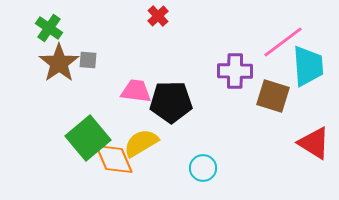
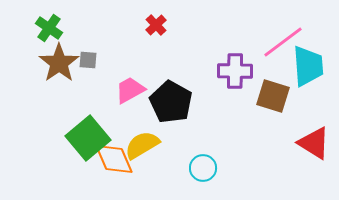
red cross: moved 2 px left, 9 px down
pink trapezoid: moved 6 px left, 1 px up; rotated 36 degrees counterclockwise
black pentagon: rotated 30 degrees clockwise
yellow semicircle: moved 1 px right, 2 px down
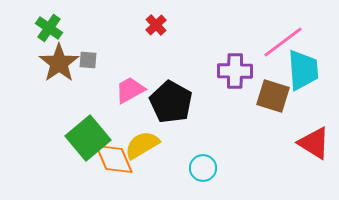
cyan trapezoid: moved 5 px left, 4 px down
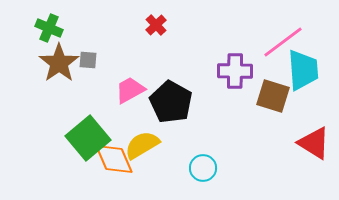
green cross: rotated 12 degrees counterclockwise
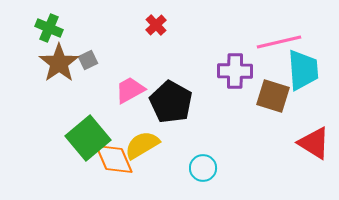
pink line: moved 4 px left; rotated 24 degrees clockwise
gray square: rotated 30 degrees counterclockwise
